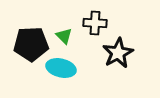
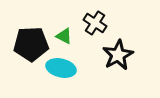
black cross: rotated 30 degrees clockwise
green triangle: rotated 18 degrees counterclockwise
black star: moved 2 px down
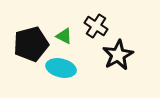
black cross: moved 1 px right, 3 px down
black pentagon: rotated 12 degrees counterclockwise
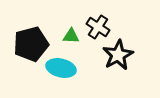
black cross: moved 2 px right, 1 px down
green triangle: moved 7 px right; rotated 24 degrees counterclockwise
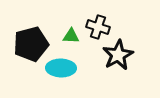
black cross: rotated 15 degrees counterclockwise
cyan ellipse: rotated 12 degrees counterclockwise
